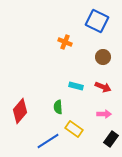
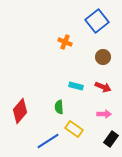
blue square: rotated 25 degrees clockwise
green semicircle: moved 1 px right
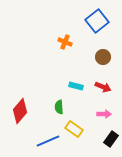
blue line: rotated 10 degrees clockwise
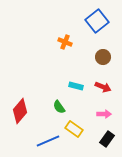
green semicircle: rotated 32 degrees counterclockwise
black rectangle: moved 4 px left
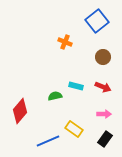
green semicircle: moved 4 px left, 11 px up; rotated 112 degrees clockwise
black rectangle: moved 2 px left
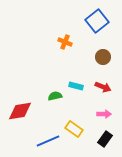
red diamond: rotated 40 degrees clockwise
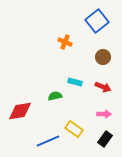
cyan rectangle: moved 1 px left, 4 px up
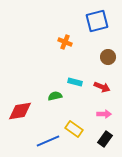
blue square: rotated 25 degrees clockwise
brown circle: moved 5 px right
red arrow: moved 1 px left
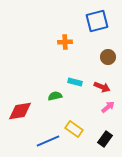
orange cross: rotated 24 degrees counterclockwise
pink arrow: moved 4 px right, 7 px up; rotated 40 degrees counterclockwise
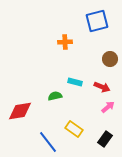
brown circle: moved 2 px right, 2 px down
blue line: moved 1 px down; rotated 75 degrees clockwise
